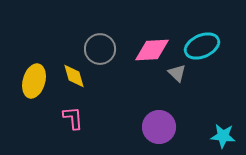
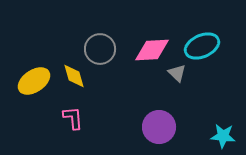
yellow ellipse: rotated 40 degrees clockwise
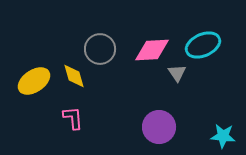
cyan ellipse: moved 1 px right, 1 px up
gray triangle: rotated 12 degrees clockwise
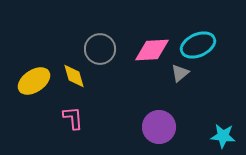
cyan ellipse: moved 5 px left
gray triangle: moved 3 px right; rotated 24 degrees clockwise
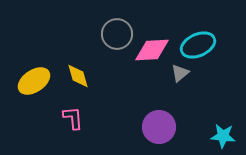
gray circle: moved 17 px right, 15 px up
yellow diamond: moved 4 px right
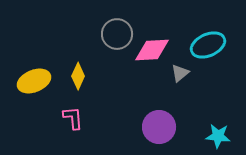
cyan ellipse: moved 10 px right
yellow diamond: rotated 40 degrees clockwise
yellow ellipse: rotated 12 degrees clockwise
cyan star: moved 5 px left
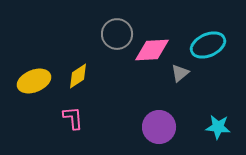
yellow diamond: rotated 32 degrees clockwise
cyan star: moved 9 px up
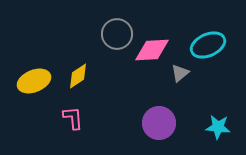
purple circle: moved 4 px up
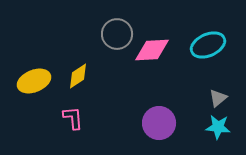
gray triangle: moved 38 px right, 25 px down
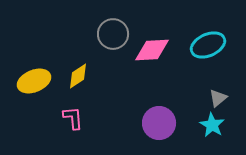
gray circle: moved 4 px left
cyan star: moved 6 px left, 2 px up; rotated 25 degrees clockwise
